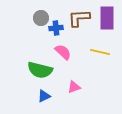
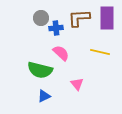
pink semicircle: moved 2 px left, 1 px down
pink triangle: moved 3 px right, 3 px up; rotated 48 degrees counterclockwise
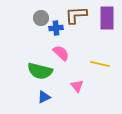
brown L-shape: moved 3 px left, 3 px up
yellow line: moved 12 px down
green semicircle: moved 1 px down
pink triangle: moved 2 px down
blue triangle: moved 1 px down
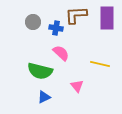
gray circle: moved 8 px left, 4 px down
blue cross: rotated 16 degrees clockwise
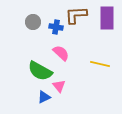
blue cross: moved 1 px up
green semicircle: rotated 15 degrees clockwise
pink triangle: moved 18 px left
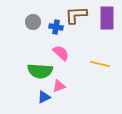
green semicircle: rotated 25 degrees counterclockwise
pink triangle: rotated 48 degrees clockwise
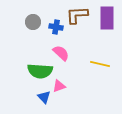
brown L-shape: moved 1 px right
blue triangle: rotated 48 degrees counterclockwise
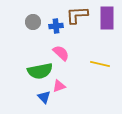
blue cross: moved 1 px up; rotated 16 degrees counterclockwise
green semicircle: rotated 15 degrees counterclockwise
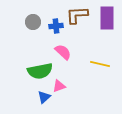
pink semicircle: moved 2 px right, 1 px up
blue triangle: rotated 32 degrees clockwise
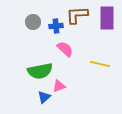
pink semicircle: moved 2 px right, 3 px up
